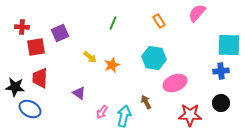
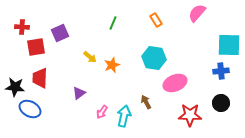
orange rectangle: moved 3 px left, 1 px up
purple triangle: rotated 48 degrees clockwise
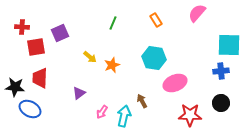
brown arrow: moved 4 px left, 1 px up
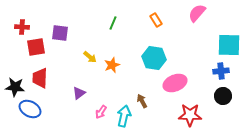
purple square: rotated 30 degrees clockwise
black circle: moved 2 px right, 7 px up
pink arrow: moved 1 px left
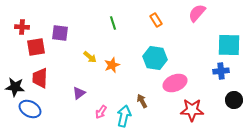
green line: rotated 40 degrees counterclockwise
cyan hexagon: moved 1 px right
black circle: moved 11 px right, 4 px down
red star: moved 2 px right, 5 px up
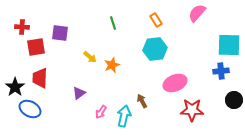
cyan hexagon: moved 9 px up; rotated 15 degrees counterclockwise
black star: rotated 30 degrees clockwise
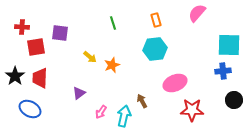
orange rectangle: rotated 16 degrees clockwise
blue cross: moved 2 px right
black star: moved 11 px up
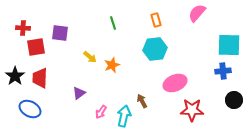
red cross: moved 1 px right, 1 px down
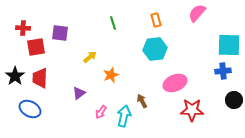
yellow arrow: rotated 80 degrees counterclockwise
orange star: moved 1 px left, 10 px down
